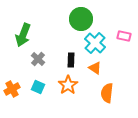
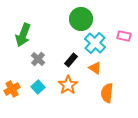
black rectangle: rotated 40 degrees clockwise
cyan square: rotated 24 degrees clockwise
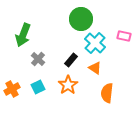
cyan square: rotated 16 degrees clockwise
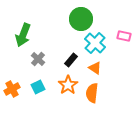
orange semicircle: moved 15 px left
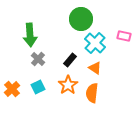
green arrow: moved 7 px right; rotated 25 degrees counterclockwise
black rectangle: moved 1 px left
orange cross: rotated 14 degrees counterclockwise
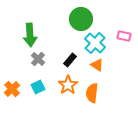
orange triangle: moved 2 px right, 3 px up
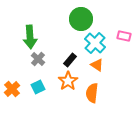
green arrow: moved 2 px down
orange star: moved 4 px up
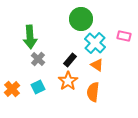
orange semicircle: moved 1 px right, 1 px up
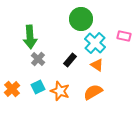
orange star: moved 8 px left, 10 px down; rotated 18 degrees counterclockwise
orange semicircle: rotated 54 degrees clockwise
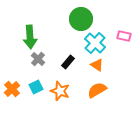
black rectangle: moved 2 px left, 2 px down
cyan square: moved 2 px left
orange semicircle: moved 4 px right, 2 px up
